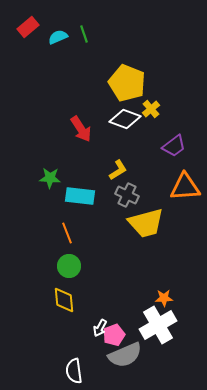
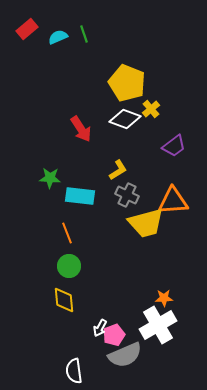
red rectangle: moved 1 px left, 2 px down
orange triangle: moved 12 px left, 14 px down
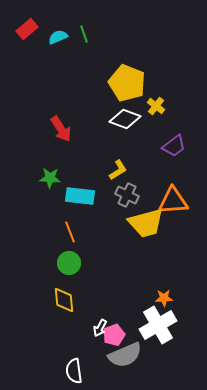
yellow cross: moved 5 px right, 3 px up; rotated 12 degrees counterclockwise
red arrow: moved 20 px left
orange line: moved 3 px right, 1 px up
green circle: moved 3 px up
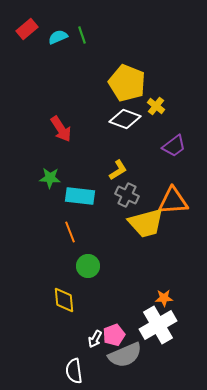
green line: moved 2 px left, 1 px down
green circle: moved 19 px right, 3 px down
white arrow: moved 5 px left, 11 px down
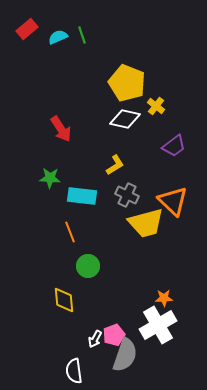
white diamond: rotated 8 degrees counterclockwise
yellow L-shape: moved 3 px left, 5 px up
cyan rectangle: moved 2 px right
orange triangle: rotated 48 degrees clockwise
gray semicircle: rotated 48 degrees counterclockwise
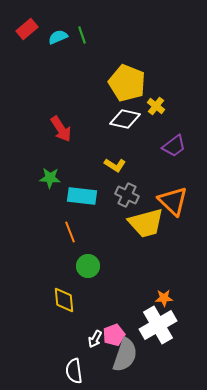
yellow L-shape: rotated 65 degrees clockwise
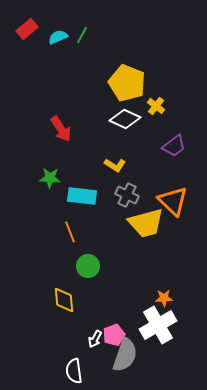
green line: rotated 48 degrees clockwise
white diamond: rotated 12 degrees clockwise
